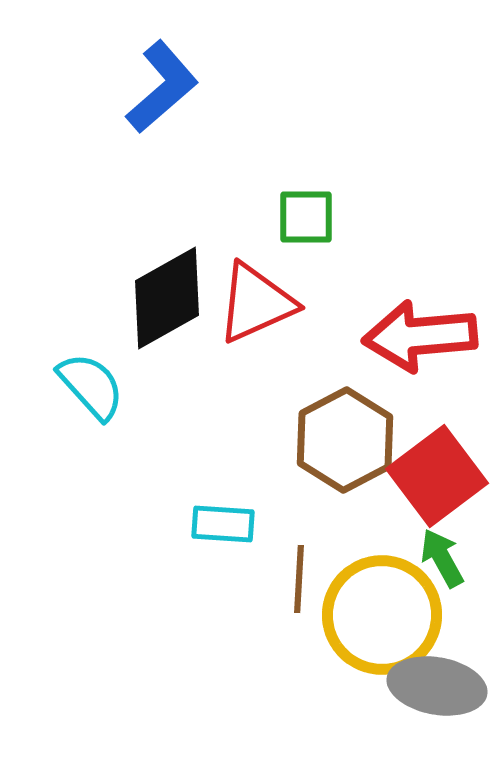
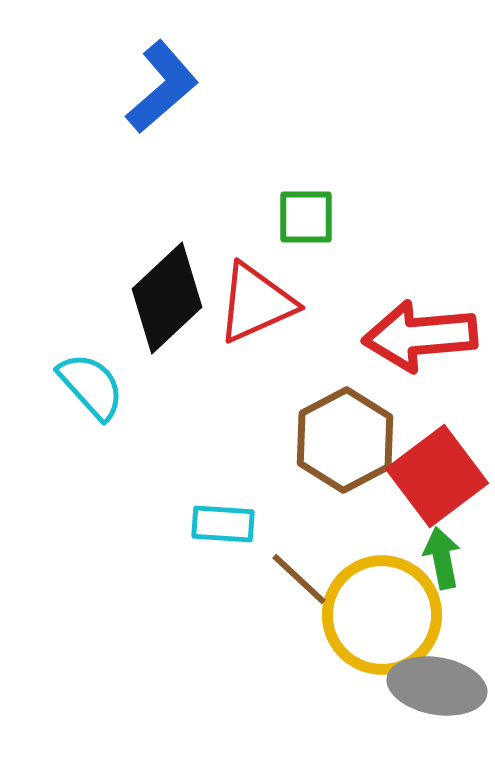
black diamond: rotated 14 degrees counterclockwise
green arrow: rotated 18 degrees clockwise
brown line: rotated 50 degrees counterclockwise
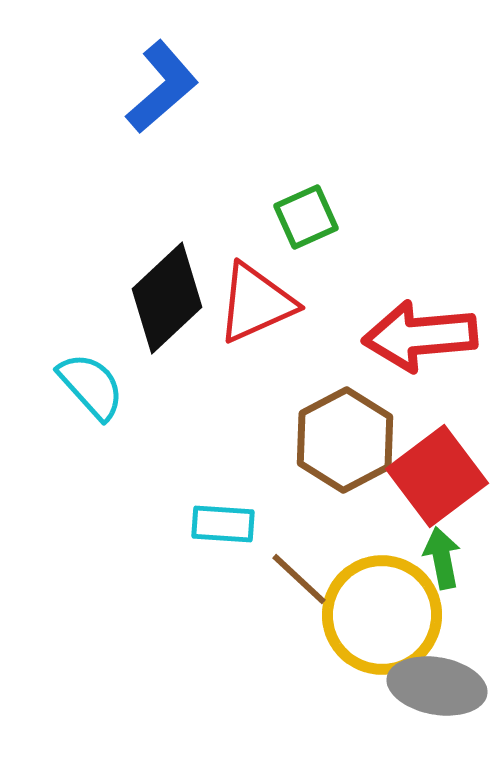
green square: rotated 24 degrees counterclockwise
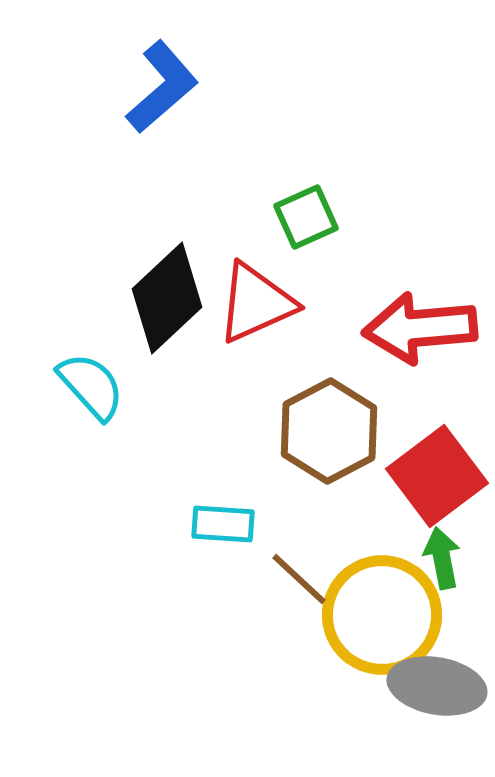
red arrow: moved 8 px up
brown hexagon: moved 16 px left, 9 px up
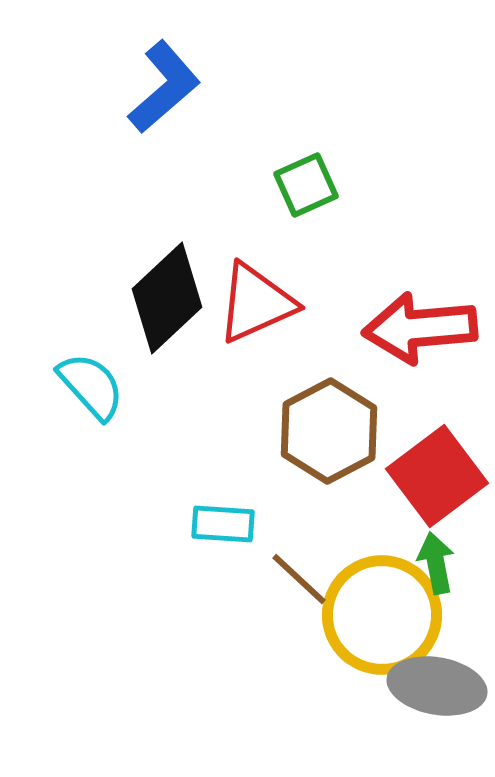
blue L-shape: moved 2 px right
green square: moved 32 px up
green arrow: moved 6 px left, 5 px down
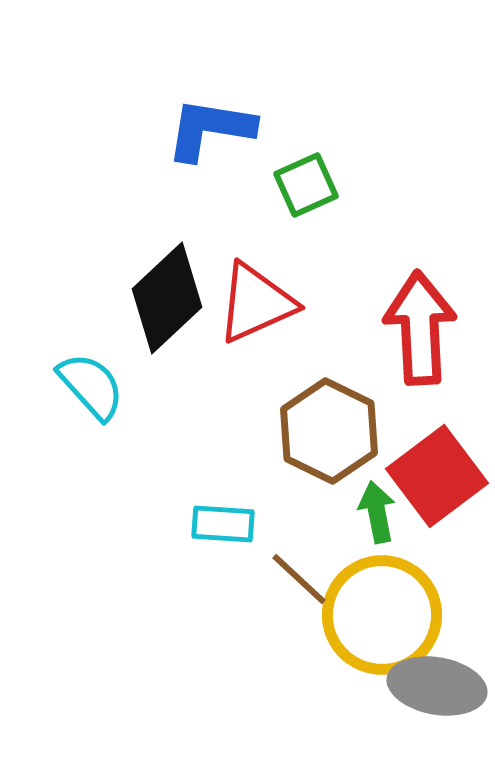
blue L-shape: moved 46 px right, 42 px down; rotated 130 degrees counterclockwise
red arrow: rotated 92 degrees clockwise
brown hexagon: rotated 6 degrees counterclockwise
green arrow: moved 59 px left, 51 px up
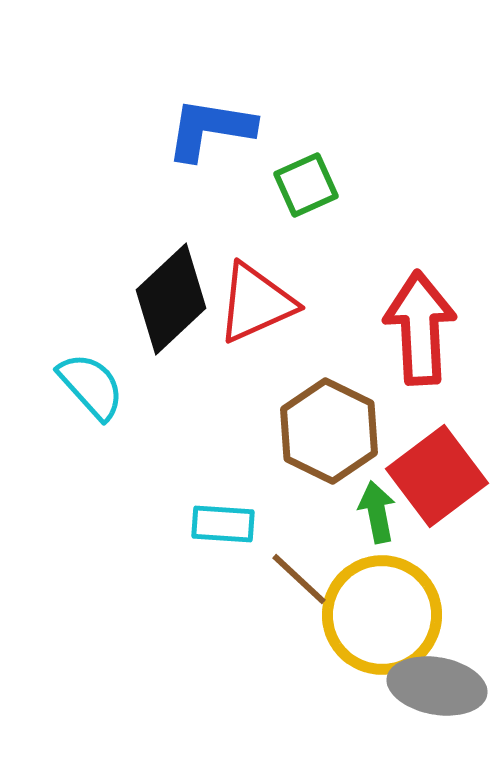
black diamond: moved 4 px right, 1 px down
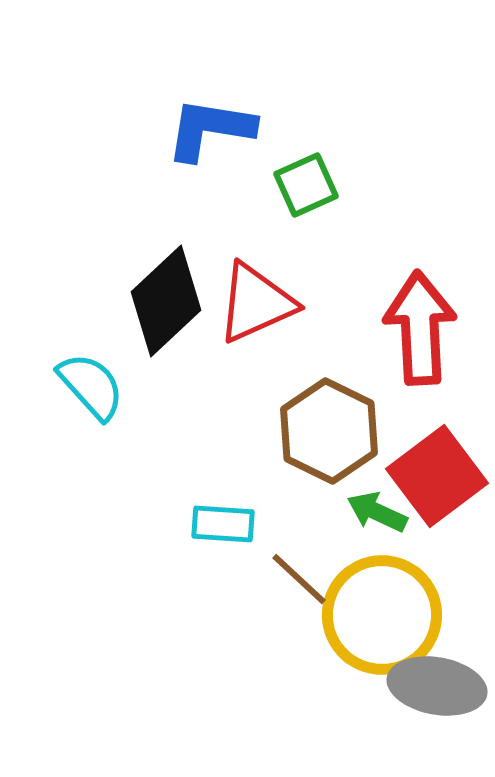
black diamond: moved 5 px left, 2 px down
green arrow: rotated 54 degrees counterclockwise
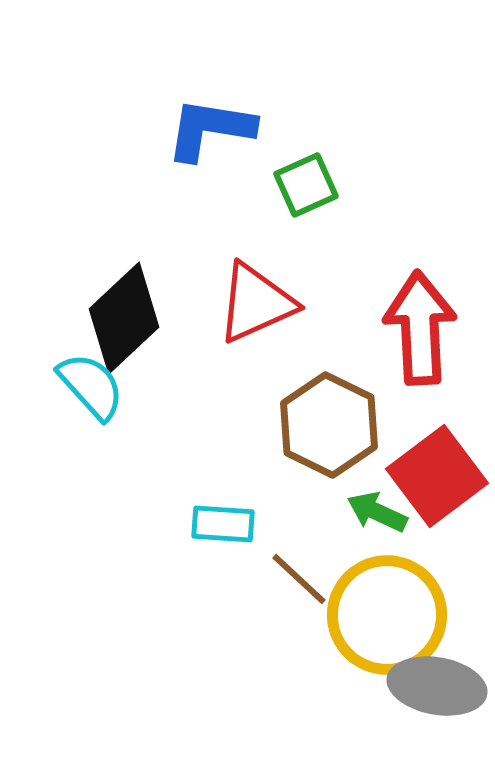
black diamond: moved 42 px left, 17 px down
brown hexagon: moved 6 px up
yellow circle: moved 5 px right
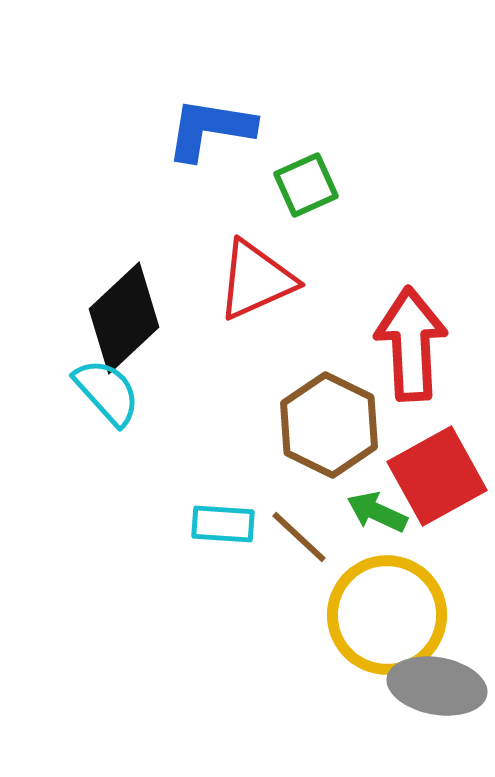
red triangle: moved 23 px up
red arrow: moved 9 px left, 16 px down
cyan semicircle: moved 16 px right, 6 px down
red square: rotated 8 degrees clockwise
brown line: moved 42 px up
